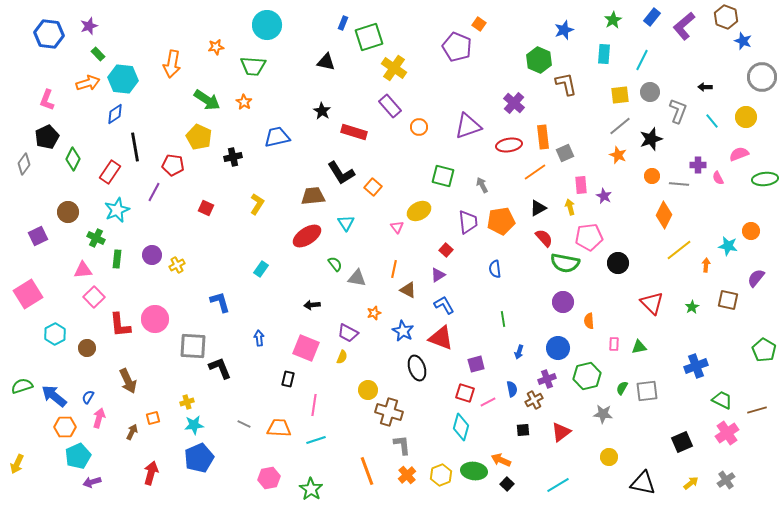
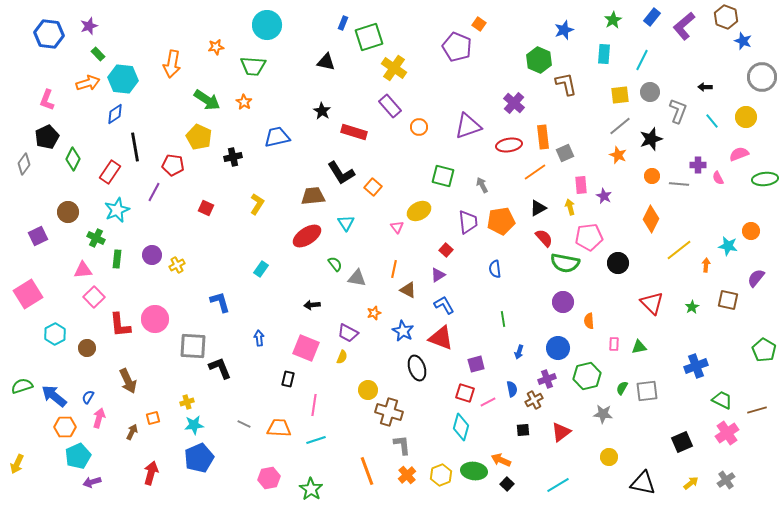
orange diamond at (664, 215): moved 13 px left, 4 px down
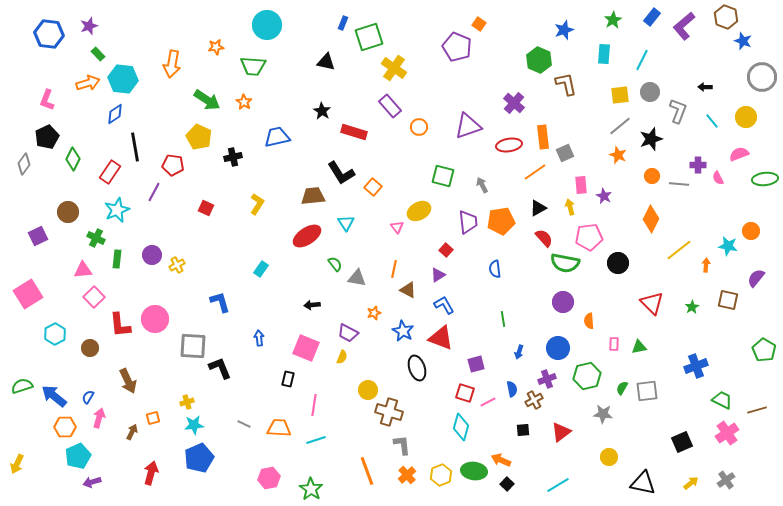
brown circle at (87, 348): moved 3 px right
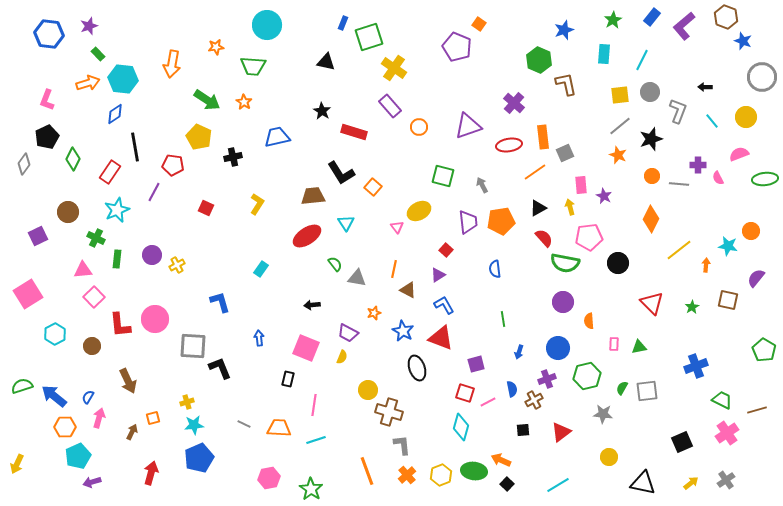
brown circle at (90, 348): moved 2 px right, 2 px up
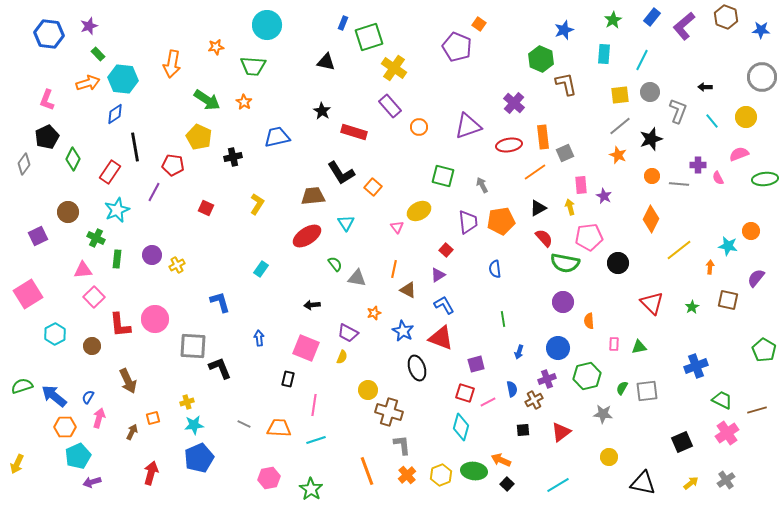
blue star at (743, 41): moved 18 px right, 11 px up; rotated 18 degrees counterclockwise
green hexagon at (539, 60): moved 2 px right, 1 px up
orange arrow at (706, 265): moved 4 px right, 2 px down
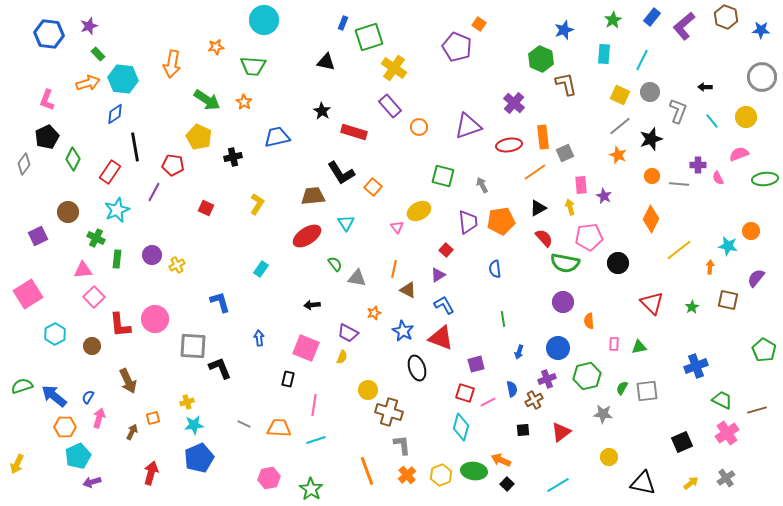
cyan circle at (267, 25): moved 3 px left, 5 px up
yellow square at (620, 95): rotated 30 degrees clockwise
gray cross at (726, 480): moved 2 px up
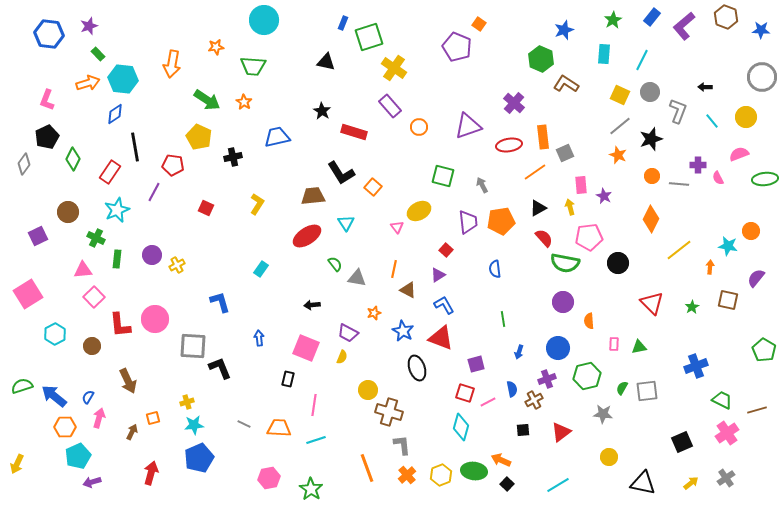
brown L-shape at (566, 84): rotated 45 degrees counterclockwise
orange line at (367, 471): moved 3 px up
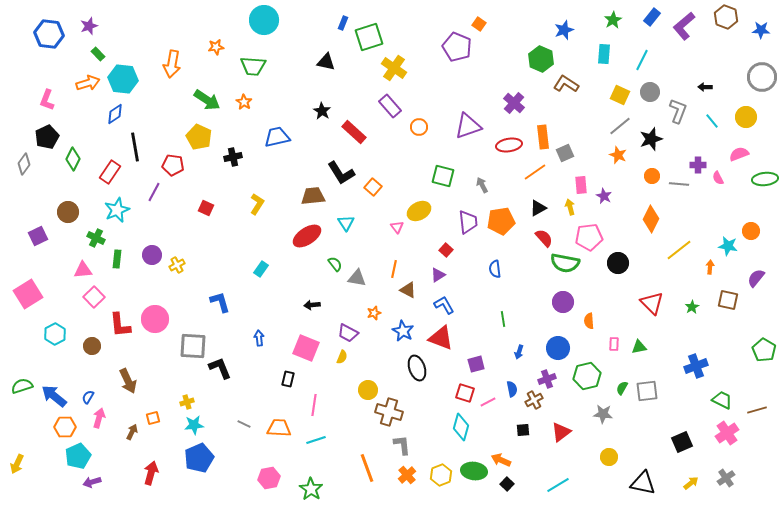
red rectangle at (354, 132): rotated 25 degrees clockwise
